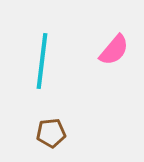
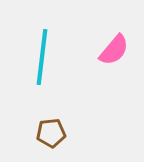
cyan line: moved 4 px up
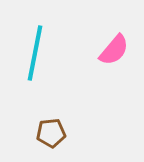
cyan line: moved 7 px left, 4 px up; rotated 4 degrees clockwise
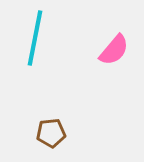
cyan line: moved 15 px up
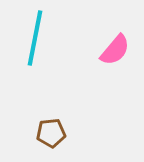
pink semicircle: moved 1 px right
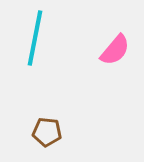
brown pentagon: moved 4 px left, 1 px up; rotated 12 degrees clockwise
